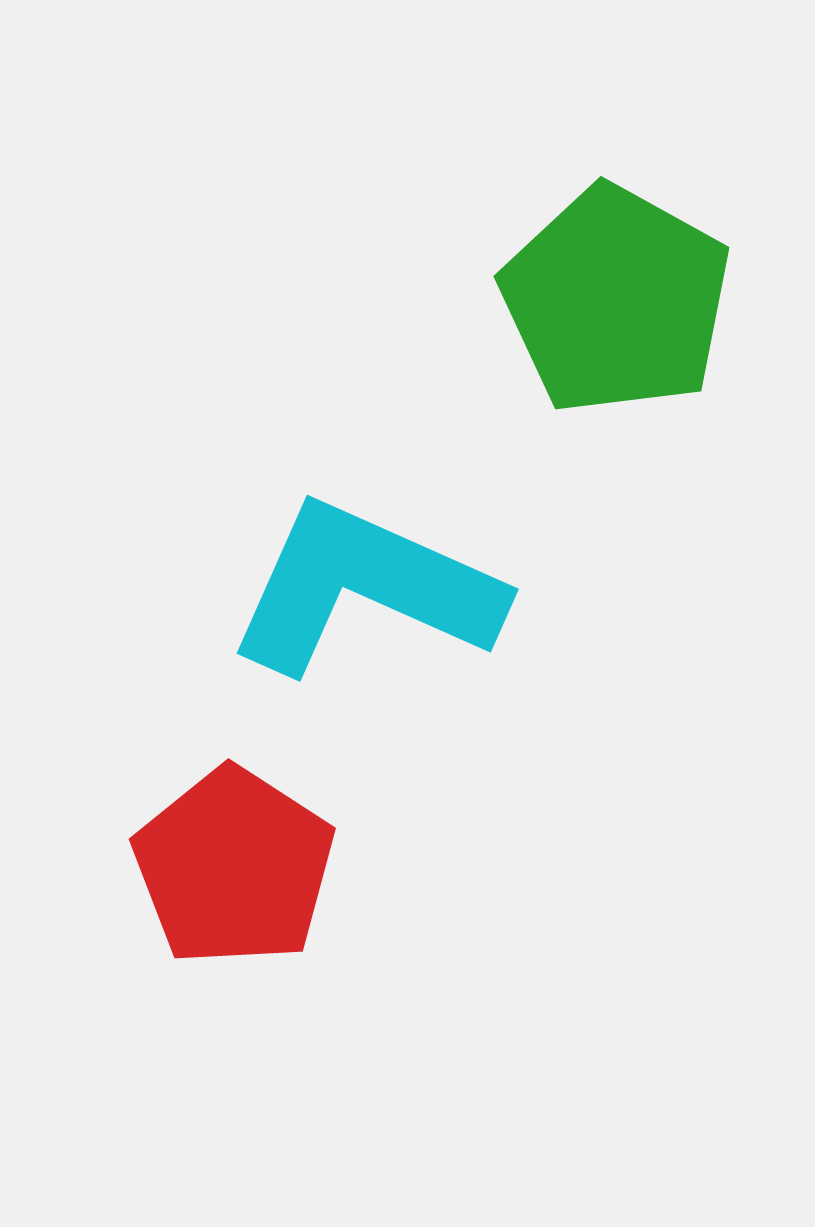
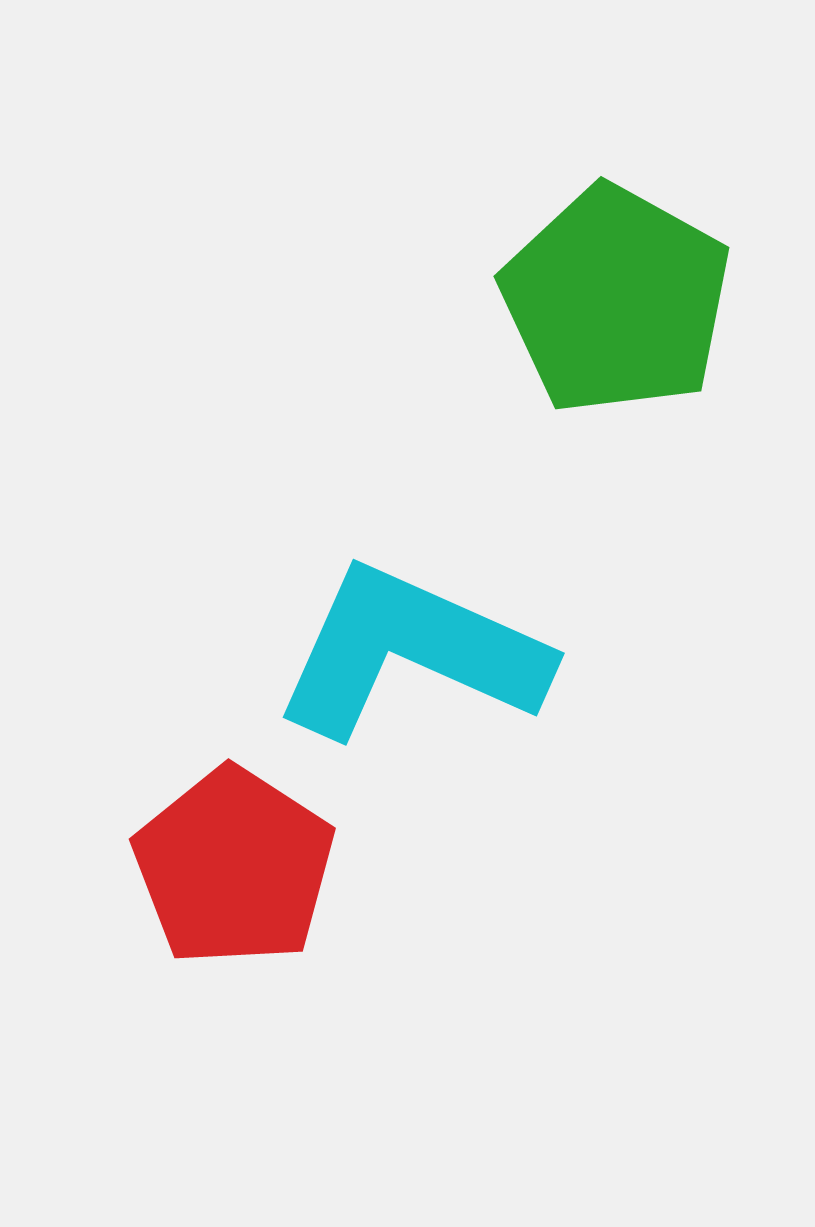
cyan L-shape: moved 46 px right, 64 px down
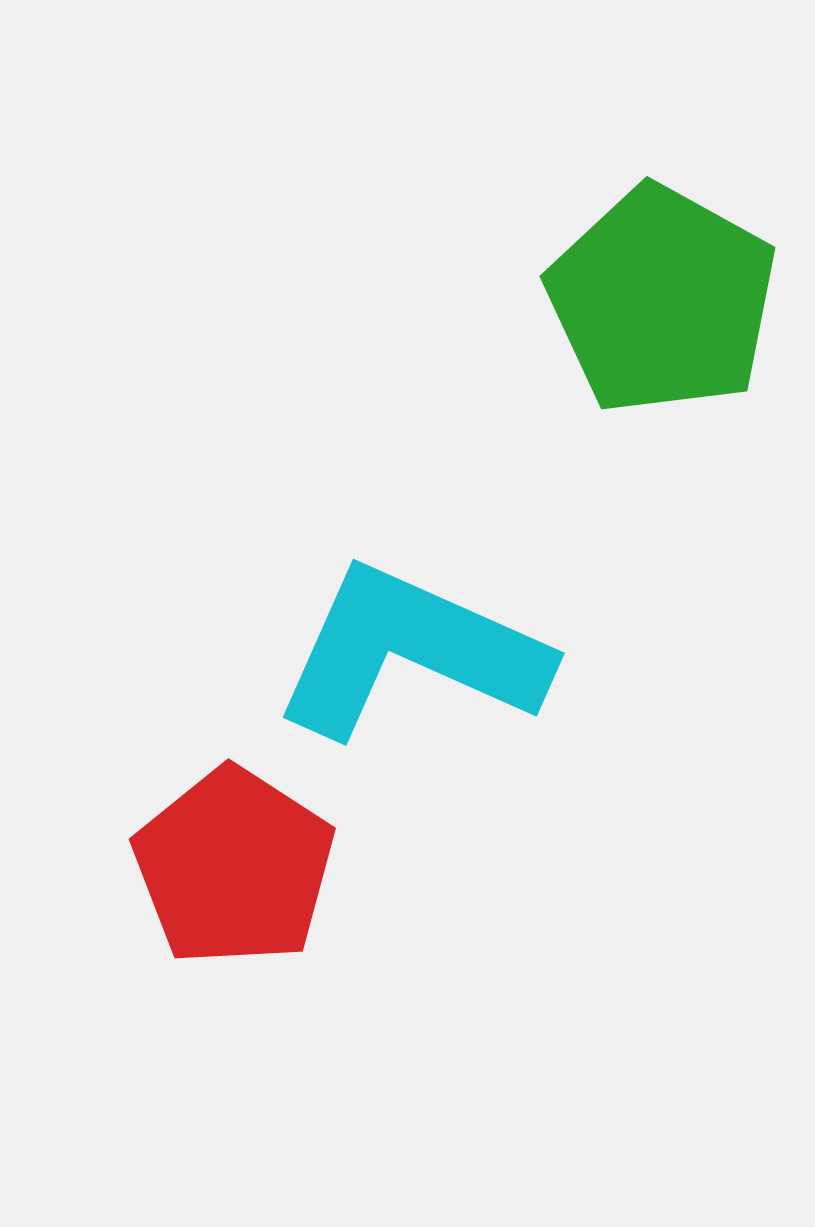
green pentagon: moved 46 px right
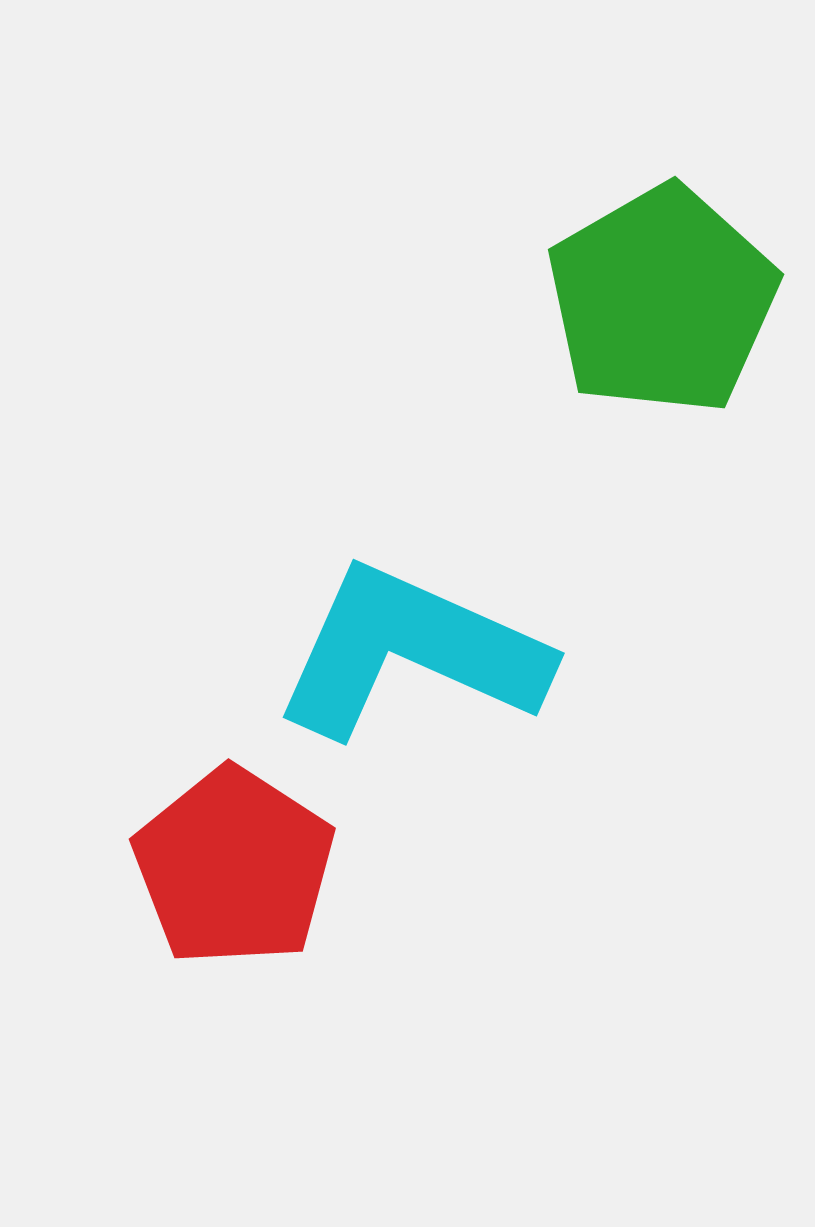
green pentagon: rotated 13 degrees clockwise
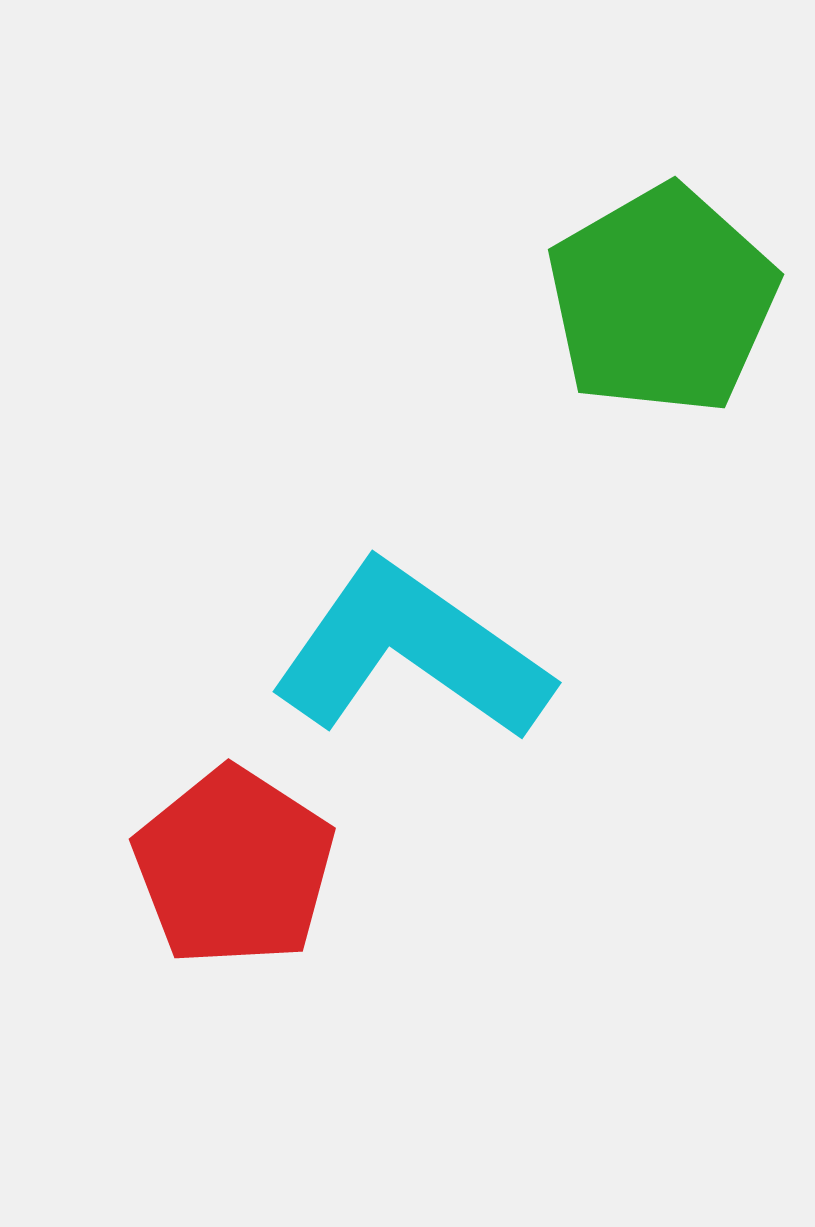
cyan L-shape: rotated 11 degrees clockwise
